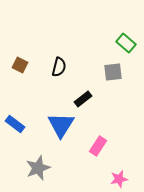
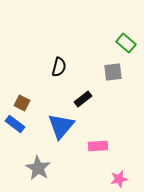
brown square: moved 2 px right, 38 px down
blue triangle: moved 1 px down; rotated 8 degrees clockwise
pink rectangle: rotated 54 degrees clockwise
gray star: rotated 20 degrees counterclockwise
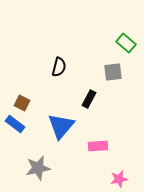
black rectangle: moved 6 px right; rotated 24 degrees counterclockwise
gray star: rotated 30 degrees clockwise
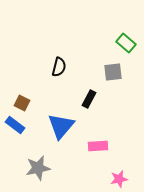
blue rectangle: moved 1 px down
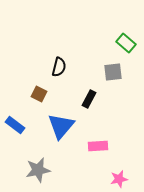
brown square: moved 17 px right, 9 px up
gray star: moved 2 px down
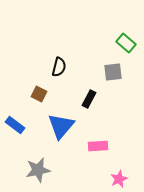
pink star: rotated 12 degrees counterclockwise
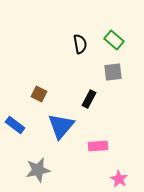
green rectangle: moved 12 px left, 3 px up
black semicircle: moved 21 px right, 23 px up; rotated 24 degrees counterclockwise
pink star: rotated 18 degrees counterclockwise
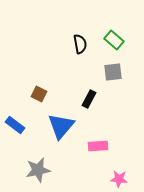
pink star: rotated 24 degrees counterclockwise
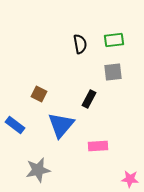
green rectangle: rotated 48 degrees counterclockwise
blue triangle: moved 1 px up
pink star: moved 11 px right
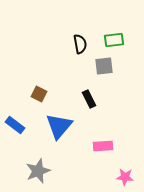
gray square: moved 9 px left, 6 px up
black rectangle: rotated 54 degrees counterclockwise
blue triangle: moved 2 px left, 1 px down
pink rectangle: moved 5 px right
gray star: moved 1 px down; rotated 10 degrees counterclockwise
pink star: moved 5 px left, 2 px up
